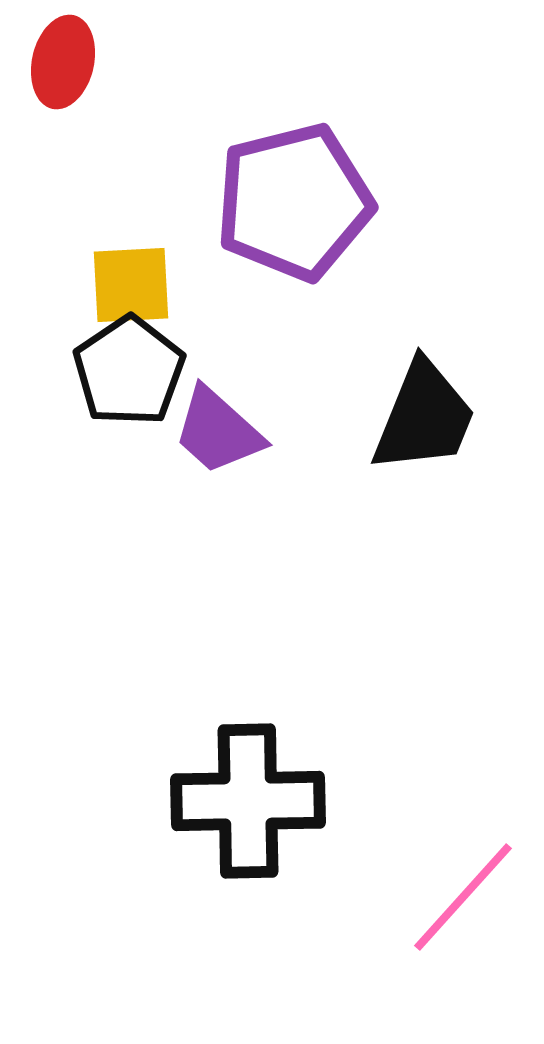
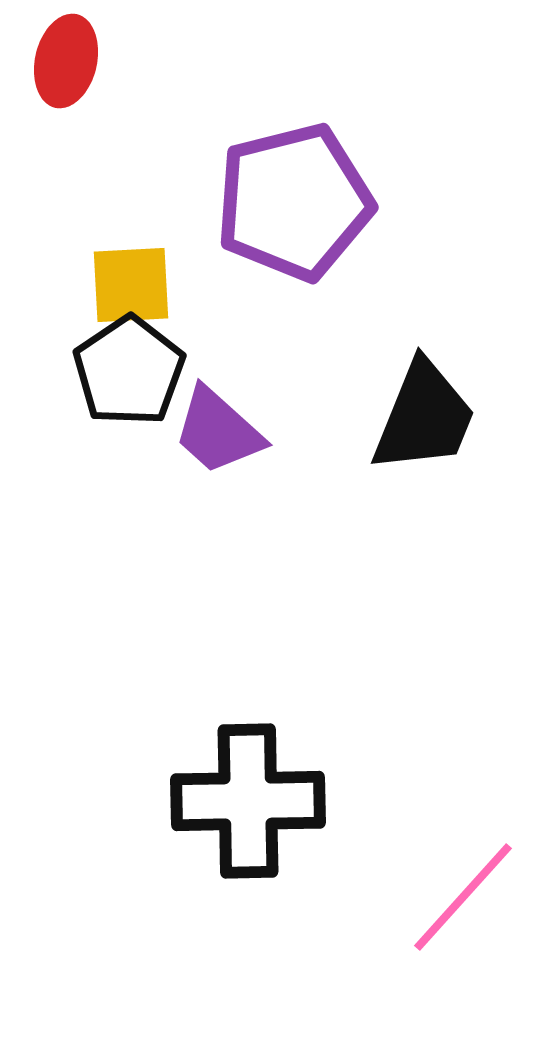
red ellipse: moved 3 px right, 1 px up
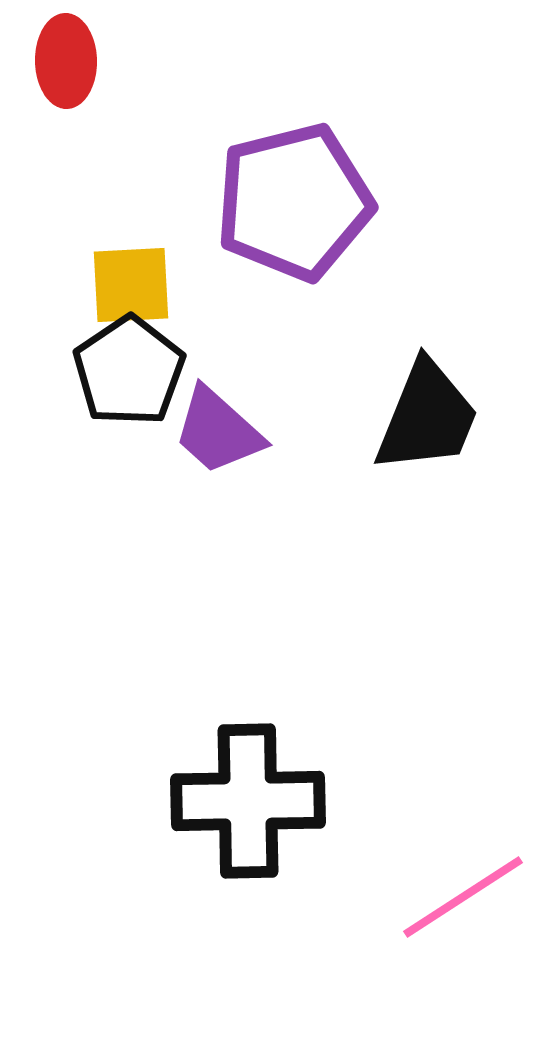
red ellipse: rotated 14 degrees counterclockwise
black trapezoid: moved 3 px right
pink line: rotated 15 degrees clockwise
